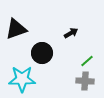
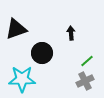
black arrow: rotated 64 degrees counterclockwise
gray cross: rotated 30 degrees counterclockwise
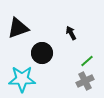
black triangle: moved 2 px right, 1 px up
black arrow: rotated 24 degrees counterclockwise
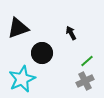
cyan star: rotated 24 degrees counterclockwise
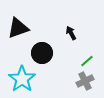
cyan star: rotated 12 degrees counterclockwise
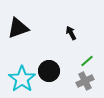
black circle: moved 7 px right, 18 px down
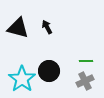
black triangle: rotated 35 degrees clockwise
black arrow: moved 24 px left, 6 px up
green line: moved 1 px left; rotated 40 degrees clockwise
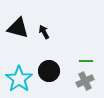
black arrow: moved 3 px left, 5 px down
cyan star: moved 3 px left
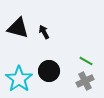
green line: rotated 32 degrees clockwise
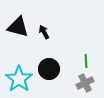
black triangle: moved 1 px up
green line: rotated 56 degrees clockwise
black circle: moved 2 px up
gray cross: moved 2 px down
